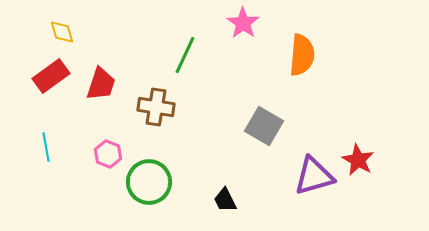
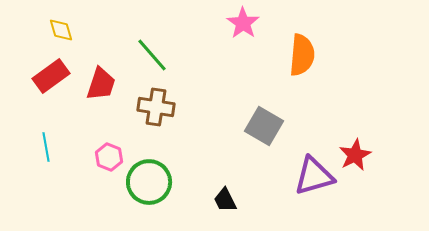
yellow diamond: moved 1 px left, 2 px up
green line: moved 33 px left; rotated 66 degrees counterclockwise
pink hexagon: moved 1 px right, 3 px down
red star: moved 3 px left, 5 px up; rotated 16 degrees clockwise
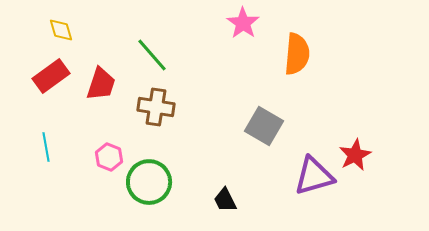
orange semicircle: moved 5 px left, 1 px up
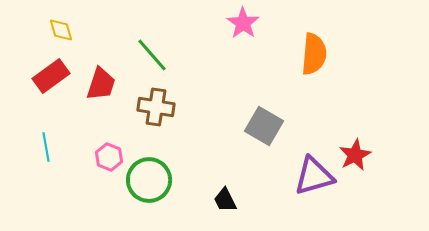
orange semicircle: moved 17 px right
green circle: moved 2 px up
